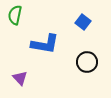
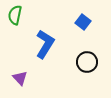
blue L-shape: rotated 68 degrees counterclockwise
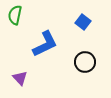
blue L-shape: rotated 32 degrees clockwise
black circle: moved 2 px left
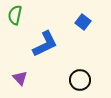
black circle: moved 5 px left, 18 px down
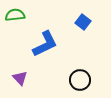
green semicircle: rotated 72 degrees clockwise
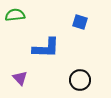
blue square: moved 3 px left; rotated 21 degrees counterclockwise
blue L-shape: moved 1 px right, 4 px down; rotated 28 degrees clockwise
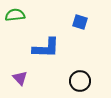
black circle: moved 1 px down
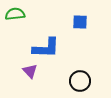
green semicircle: moved 1 px up
blue square: rotated 14 degrees counterclockwise
purple triangle: moved 10 px right, 7 px up
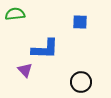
blue L-shape: moved 1 px left, 1 px down
purple triangle: moved 5 px left, 1 px up
black circle: moved 1 px right, 1 px down
